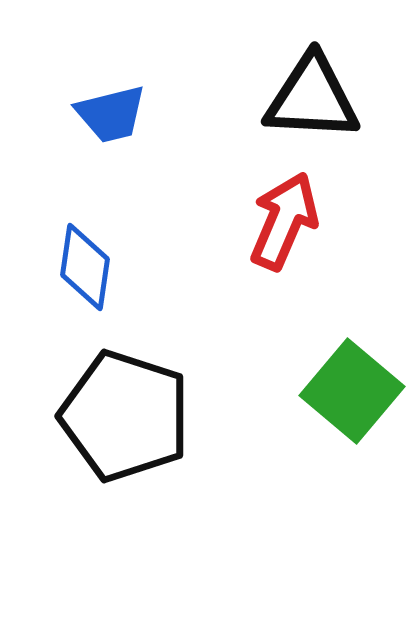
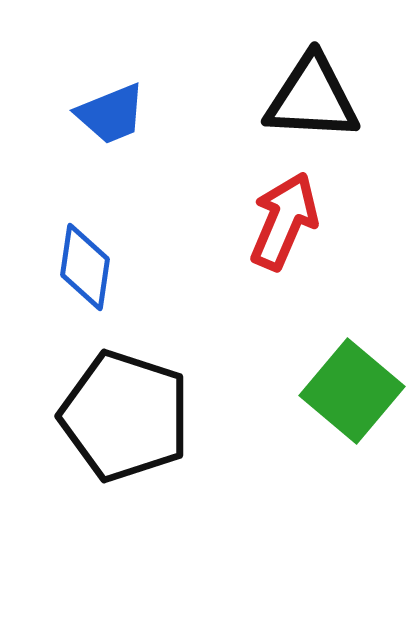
blue trapezoid: rotated 8 degrees counterclockwise
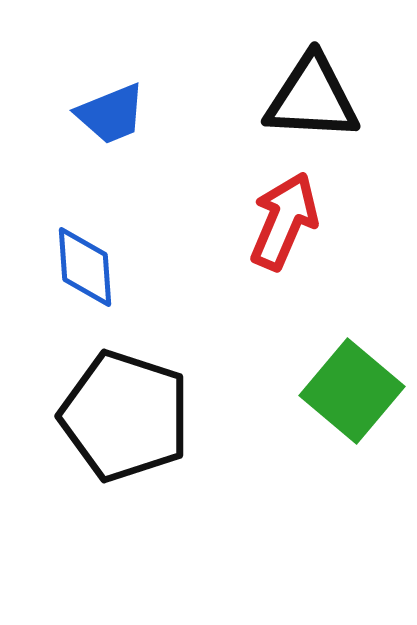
blue diamond: rotated 12 degrees counterclockwise
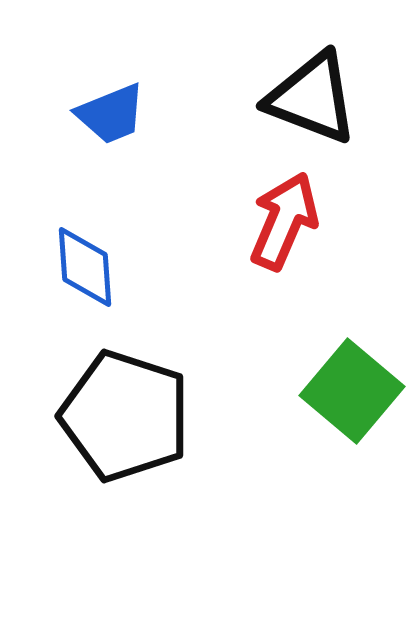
black triangle: rotated 18 degrees clockwise
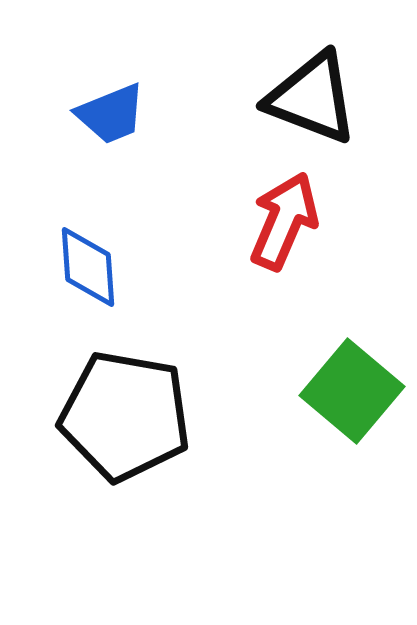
blue diamond: moved 3 px right
black pentagon: rotated 8 degrees counterclockwise
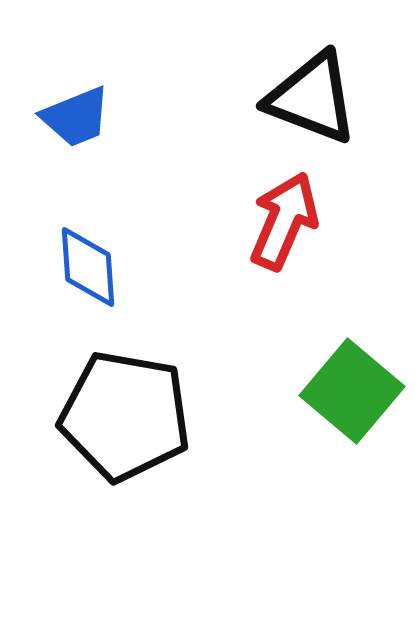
blue trapezoid: moved 35 px left, 3 px down
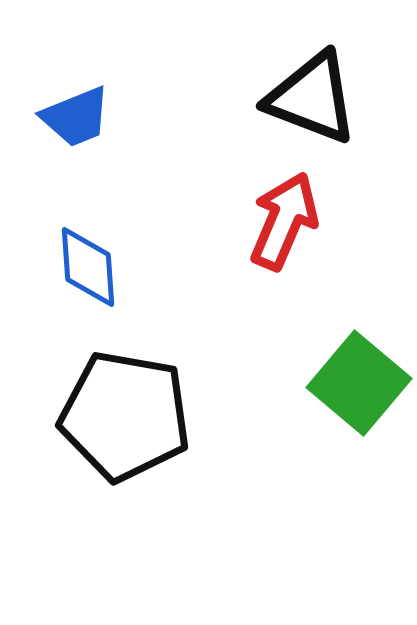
green square: moved 7 px right, 8 px up
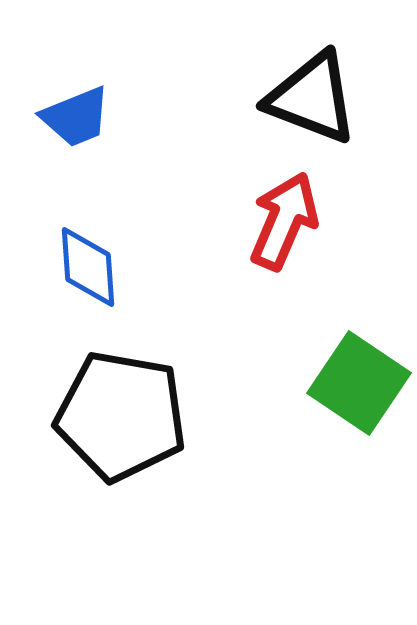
green square: rotated 6 degrees counterclockwise
black pentagon: moved 4 px left
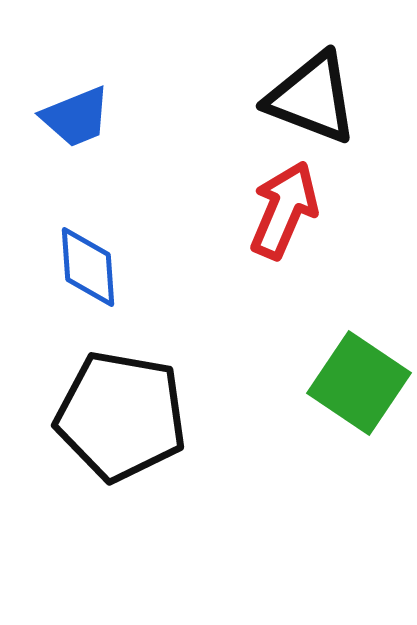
red arrow: moved 11 px up
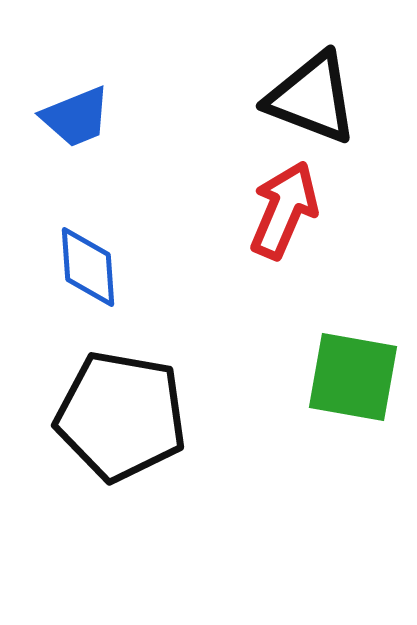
green square: moved 6 px left, 6 px up; rotated 24 degrees counterclockwise
